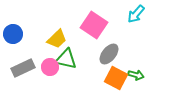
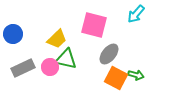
pink square: rotated 20 degrees counterclockwise
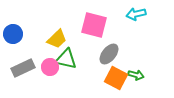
cyan arrow: rotated 36 degrees clockwise
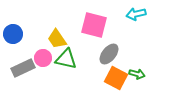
yellow trapezoid: rotated 100 degrees clockwise
pink circle: moved 7 px left, 9 px up
green arrow: moved 1 px right, 1 px up
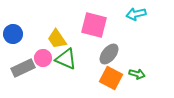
green triangle: rotated 10 degrees clockwise
orange square: moved 5 px left
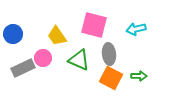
cyan arrow: moved 15 px down
yellow trapezoid: moved 3 px up
gray ellipse: rotated 45 degrees counterclockwise
green triangle: moved 13 px right, 1 px down
green arrow: moved 2 px right, 2 px down; rotated 14 degrees counterclockwise
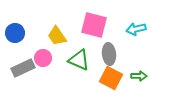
blue circle: moved 2 px right, 1 px up
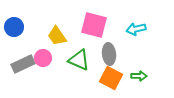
blue circle: moved 1 px left, 6 px up
gray rectangle: moved 4 px up
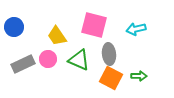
pink circle: moved 5 px right, 1 px down
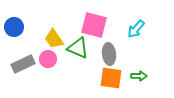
cyan arrow: rotated 36 degrees counterclockwise
yellow trapezoid: moved 3 px left, 3 px down
green triangle: moved 1 px left, 12 px up
orange square: rotated 20 degrees counterclockwise
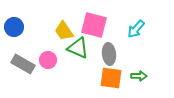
yellow trapezoid: moved 10 px right, 8 px up
pink circle: moved 1 px down
gray rectangle: rotated 55 degrees clockwise
